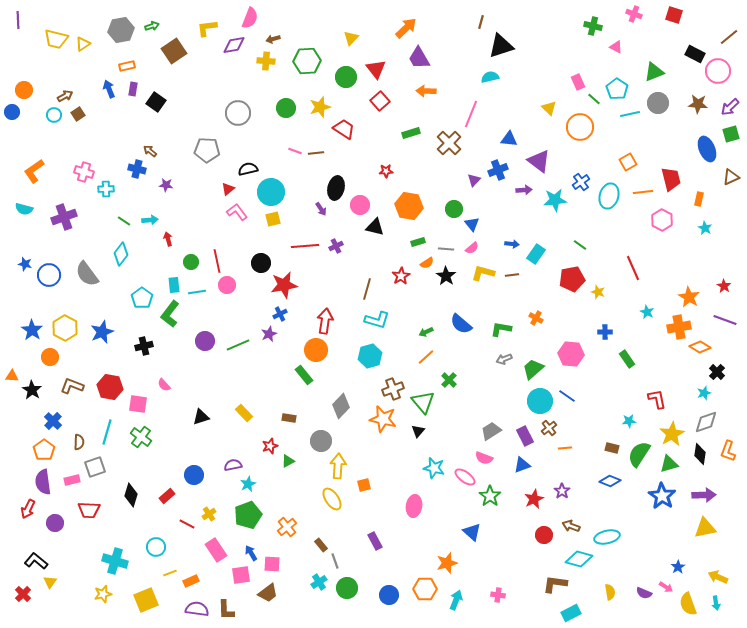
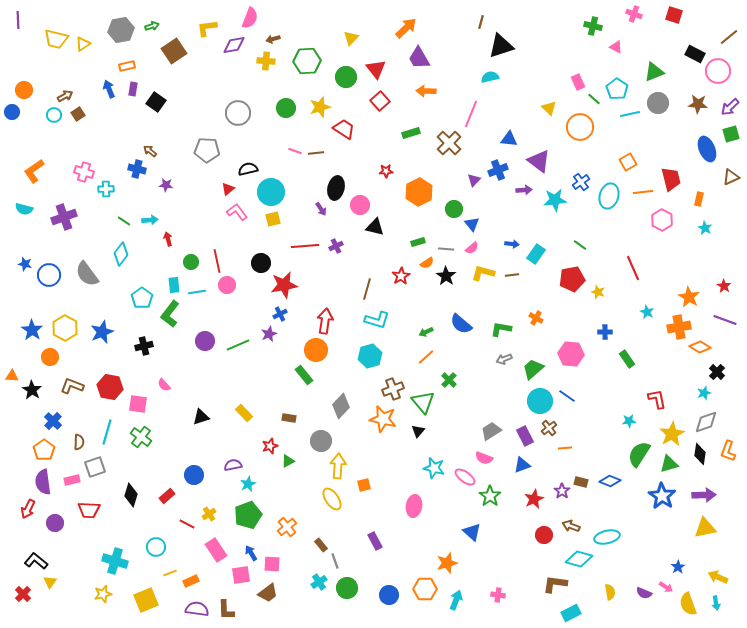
orange hexagon at (409, 206): moved 10 px right, 14 px up; rotated 24 degrees clockwise
brown rectangle at (612, 448): moved 31 px left, 34 px down
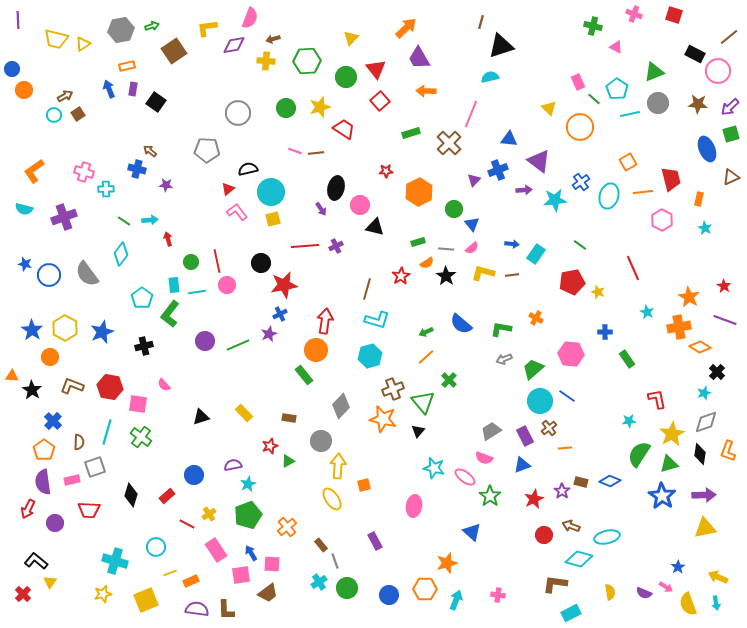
blue circle at (12, 112): moved 43 px up
red pentagon at (572, 279): moved 3 px down
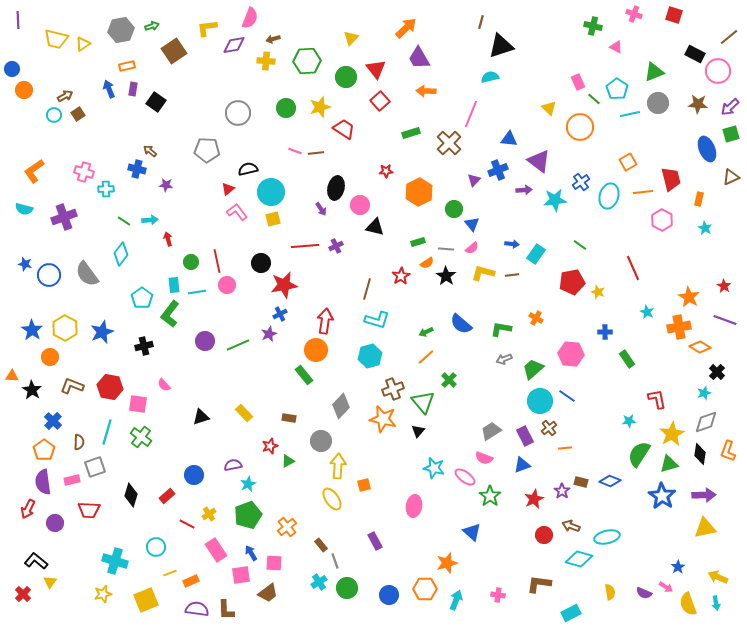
pink square at (272, 564): moved 2 px right, 1 px up
brown L-shape at (555, 584): moved 16 px left
